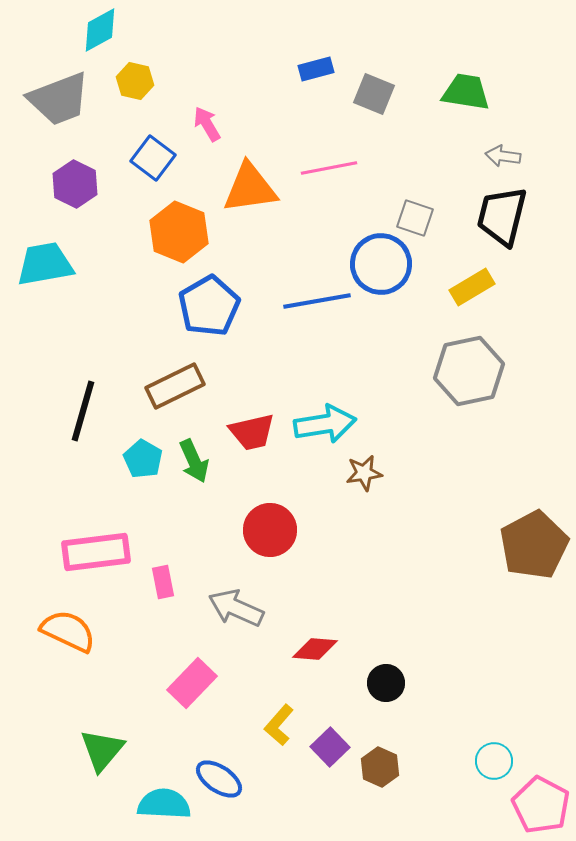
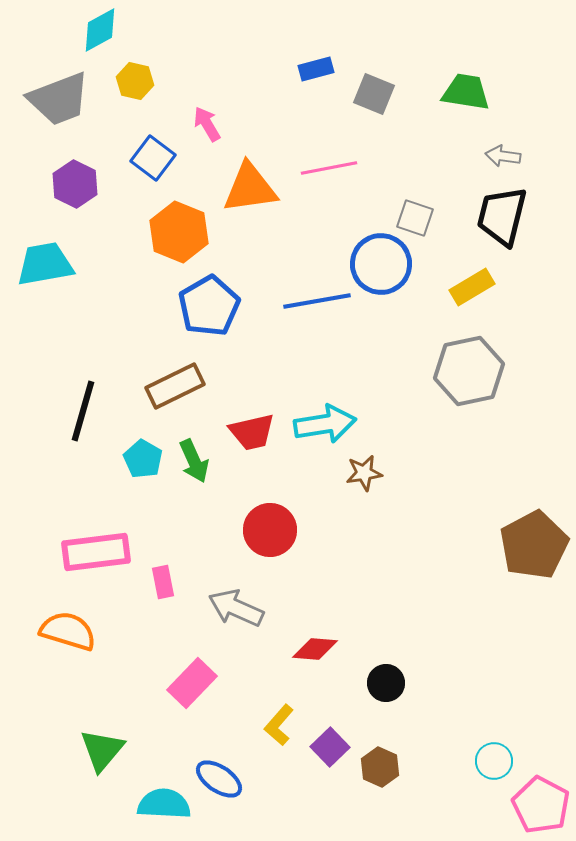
orange semicircle at (68, 631): rotated 8 degrees counterclockwise
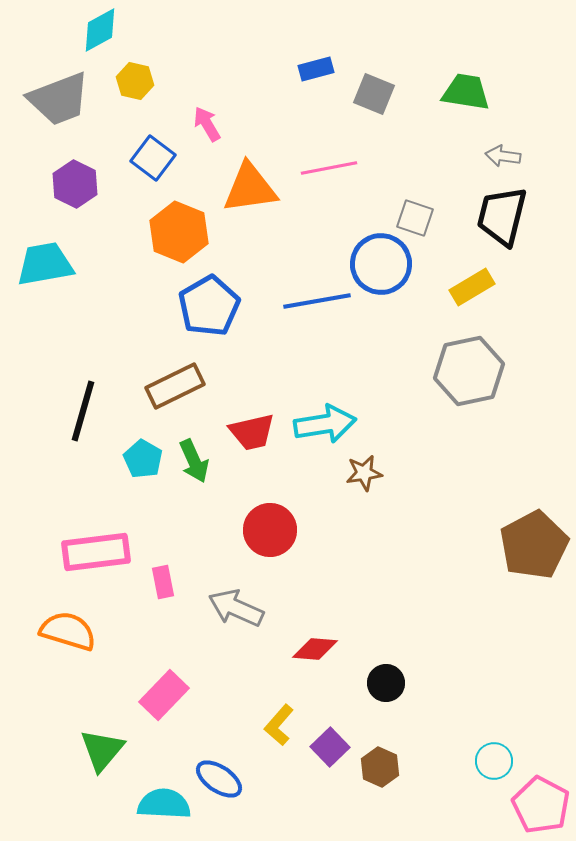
pink rectangle at (192, 683): moved 28 px left, 12 px down
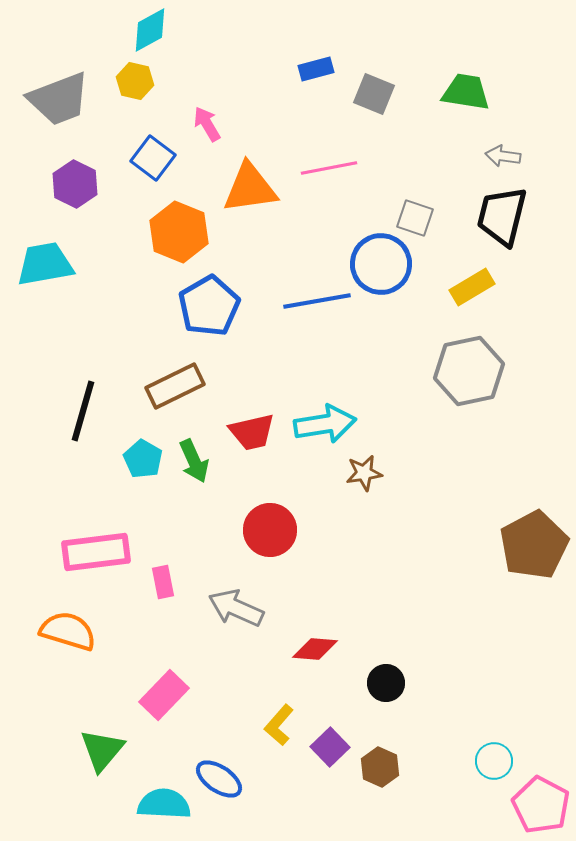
cyan diamond at (100, 30): moved 50 px right
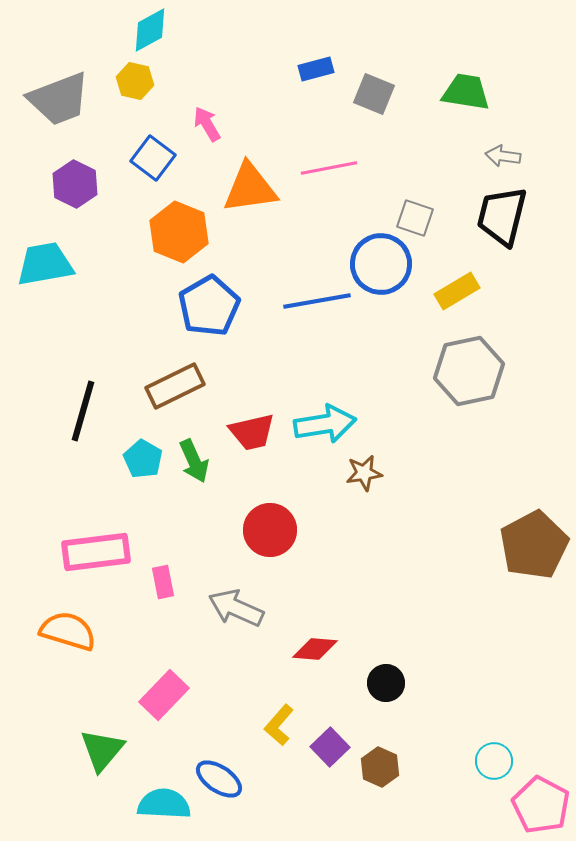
yellow rectangle at (472, 287): moved 15 px left, 4 px down
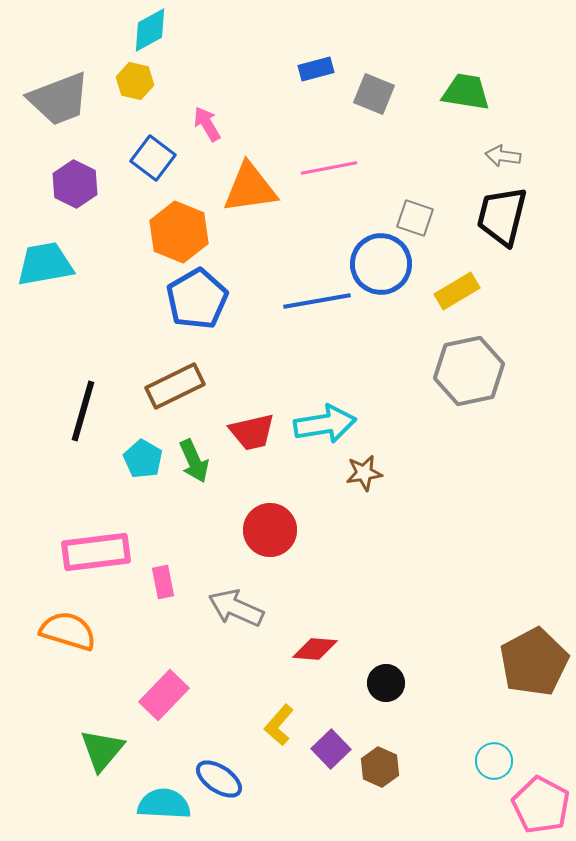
blue pentagon at (209, 306): moved 12 px left, 7 px up
brown pentagon at (534, 545): moved 117 px down
purple square at (330, 747): moved 1 px right, 2 px down
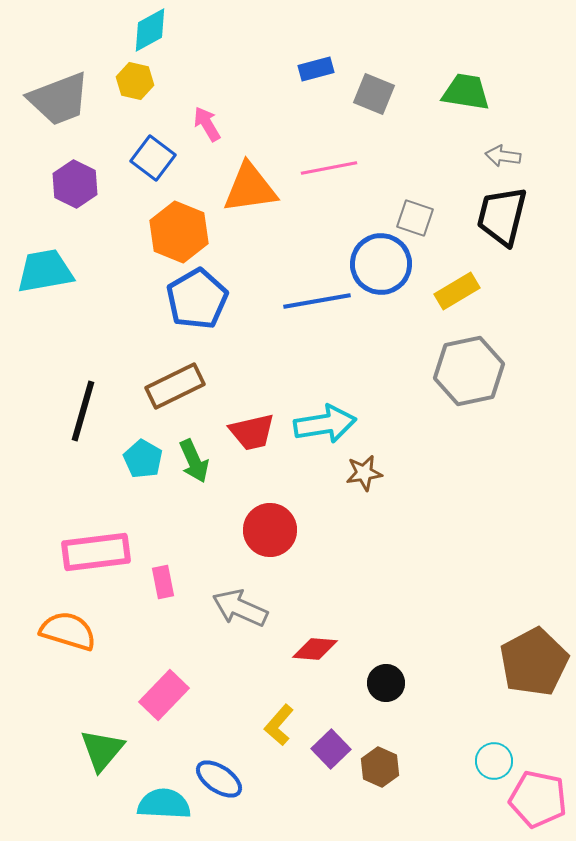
cyan trapezoid at (45, 264): moved 7 px down
gray arrow at (236, 608): moved 4 px right
pink pentagon at (541, 805): moved 3 px left, 6 px up; rotated 16 degrees counterclockwise
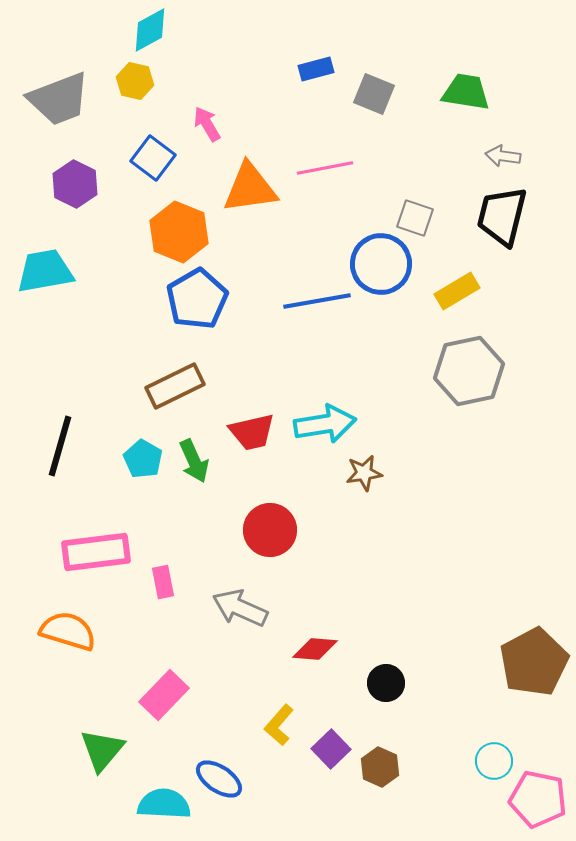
pink line at (329, 168): moved 4 px left
black line at (83, 411): moved 23 px left, 35 px down
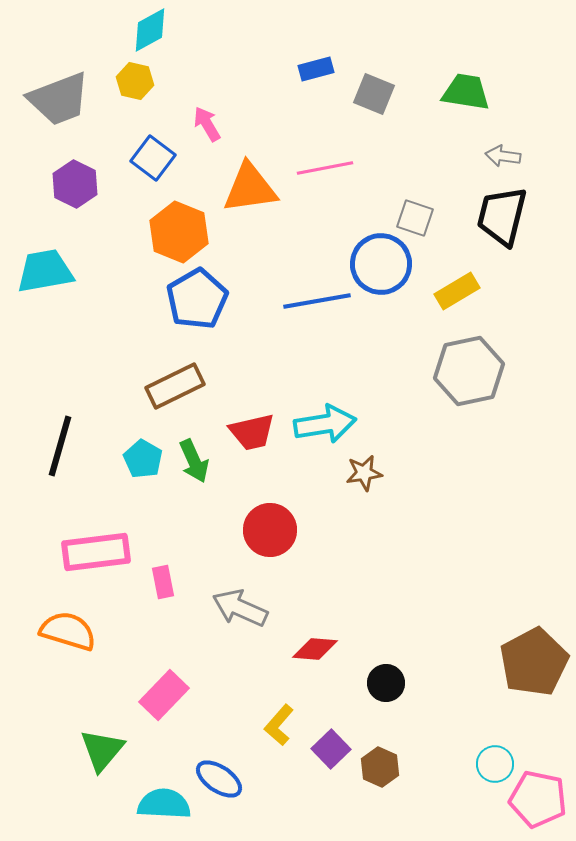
cyan circle at (494, 761): moved 1 px right, 3 px down
